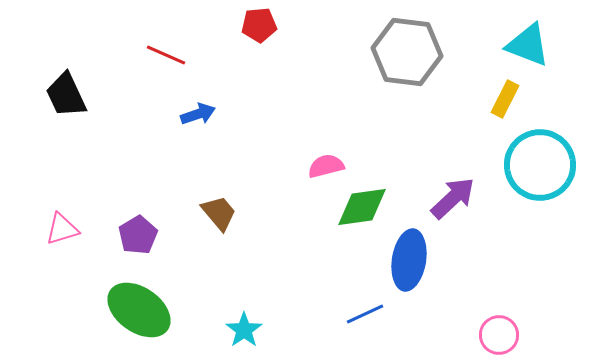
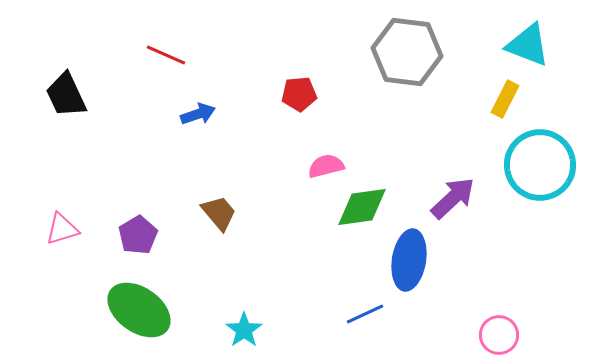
red pentagon: moved 40 px right, 69 px down
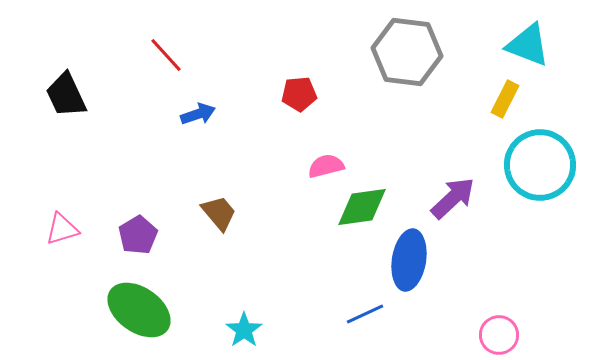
red line: rotated 24 degrees clockwise
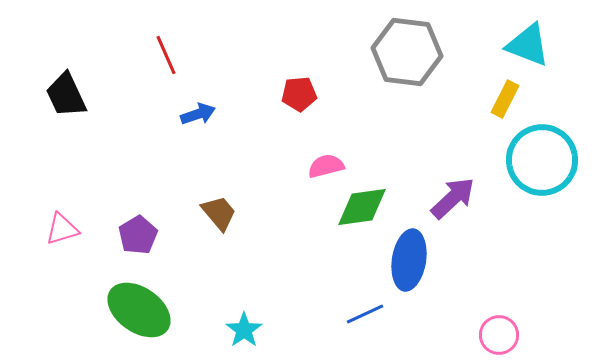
red line: rotated 18 degrees clockwise
cyan circle: moved 2 px right, 5 px up
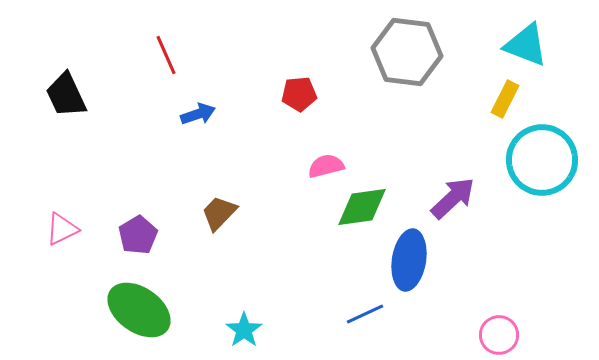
cyan triangle: moved 2 px left
brown trapezoid: rotated 96 degrees counterclockwise
pink triangle: rotated 9 degrees counterclockwise
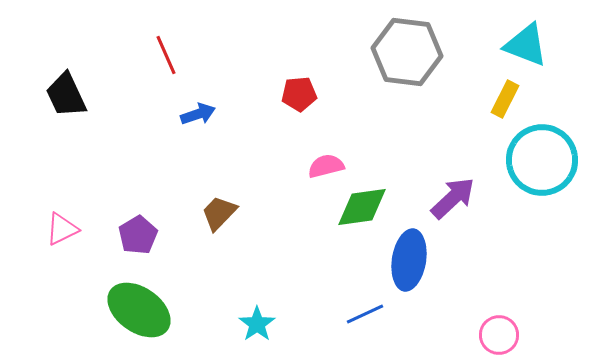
cyan star: moved 13 px right, 6 px up
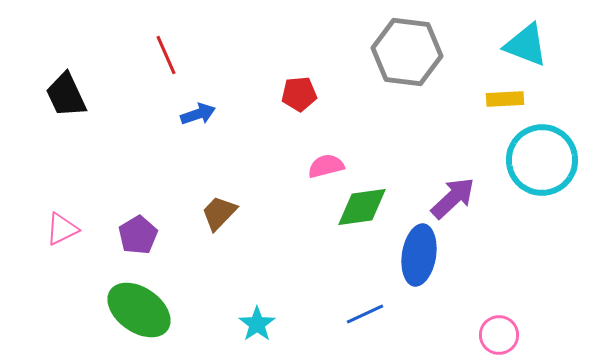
yellow rectangle: rotated 60 degrees clockwise
blue ellipse: moved 10 px right, 5 px up
